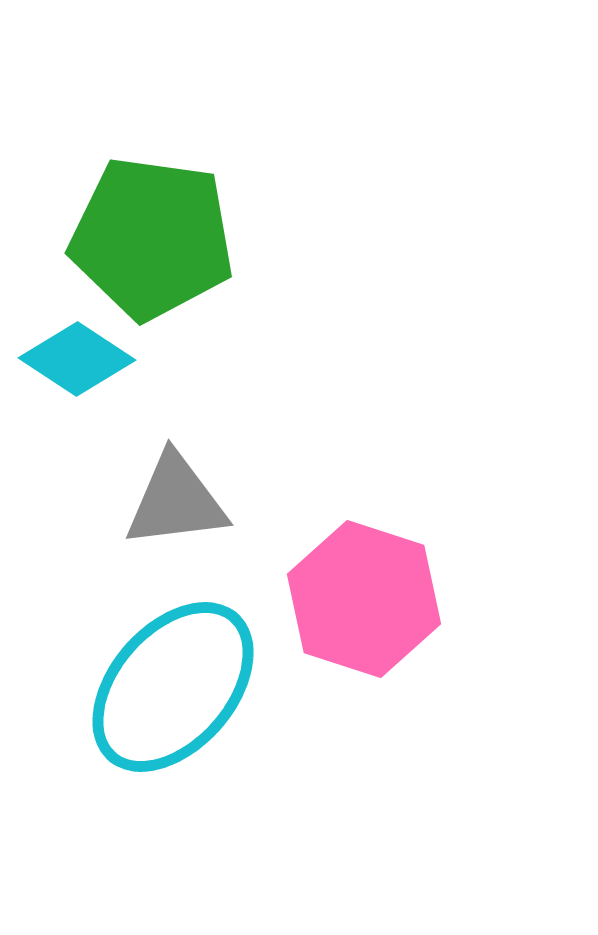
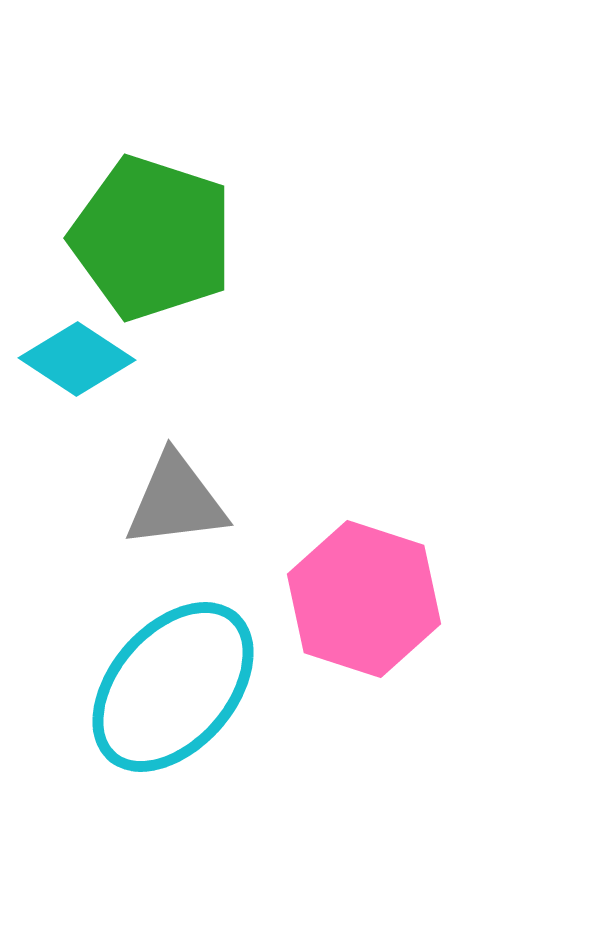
green pentagon: rotated 10 degrees clockwise
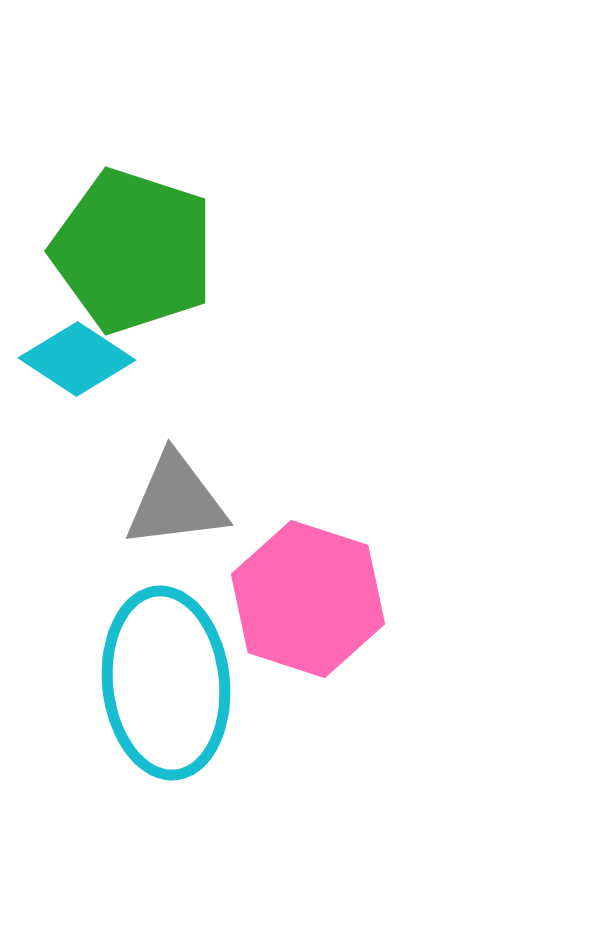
green pentagon: moved 19 px left, 13 px down
pink hexagon: moved 56 px left
cyan ellipse: moved 7 px left, 4 px up; rotated 47 degrees counterclockwise
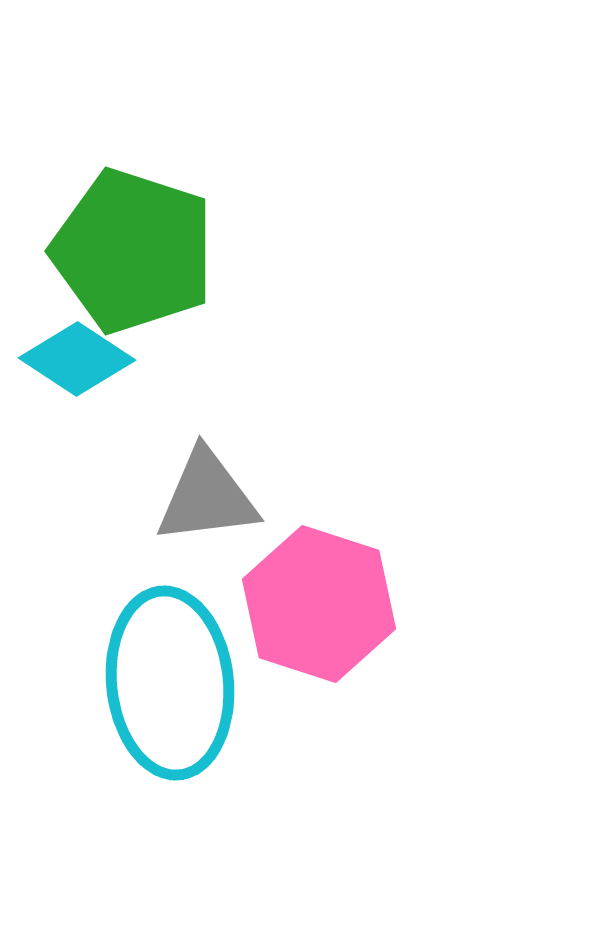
gray triangle: moved 31 px right, 4 px up
pink hexagon: moved 11 px right, 5 px down
cyan ellipse: moved 4 px right
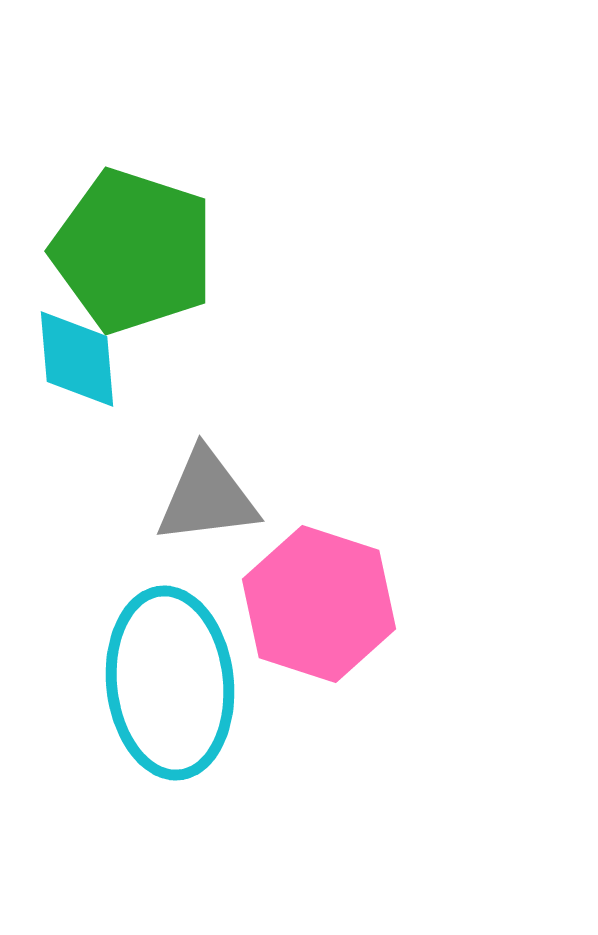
cyan diamond: rotated 52 degrees clockwise
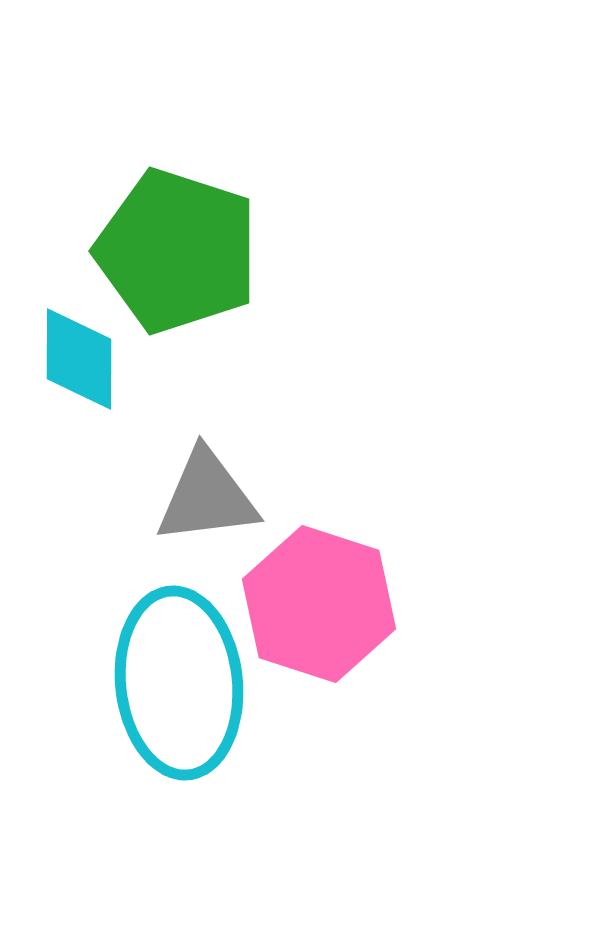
green pentagon: moved 44 px right
cyan diamond: moved 2 px right; rotated 5 degrees clockwise
cyan ellipse: moved 9 px right
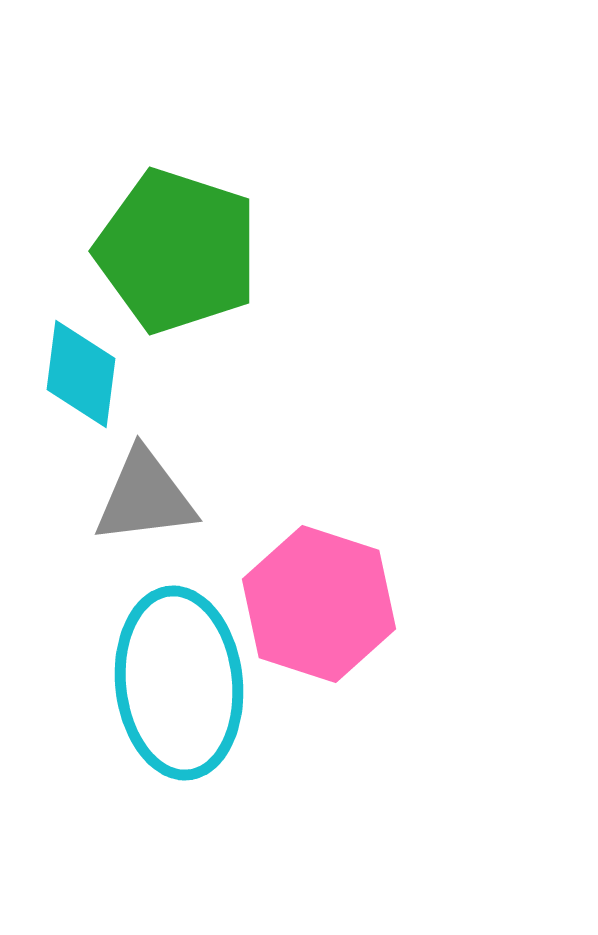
cyan diamond: moved 2 px right, 15 px down; rotated 7 degrees clockwise
gray triangle: moved 62 px left
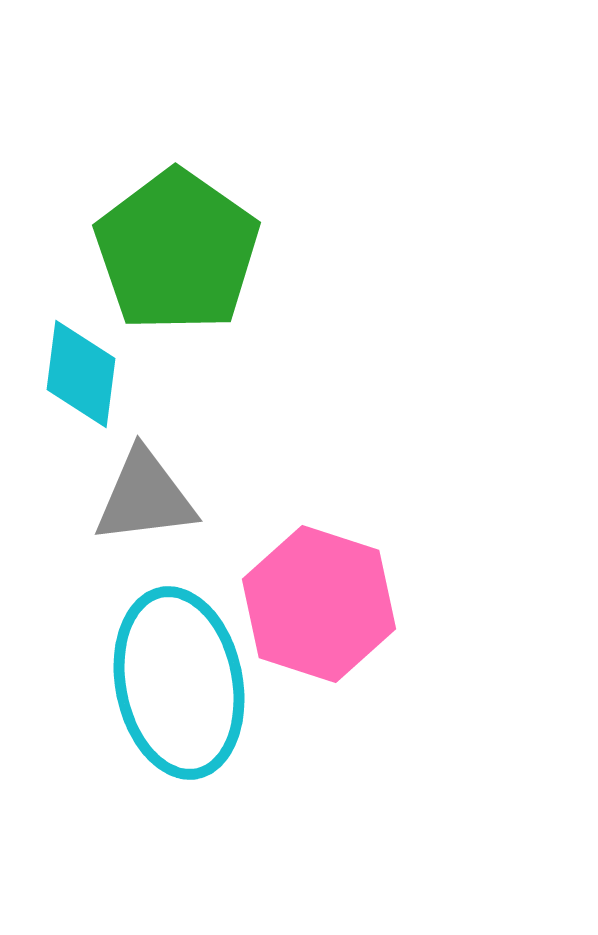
green pentagon: rotated 17 degrees clockwise
cyan ellipse: rotated 5 degrees counterclockwise
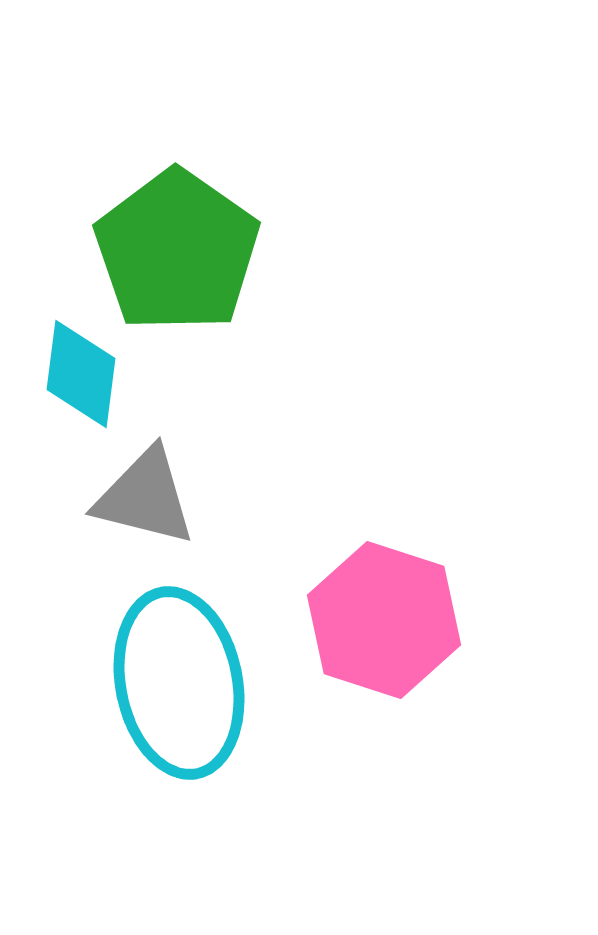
gray triangle: rotated 21 degrees clockwise
pink hexagon: moved 65 px right, 16 px down
